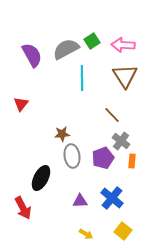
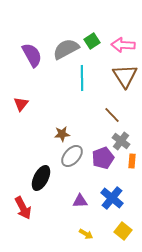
gray ellipse: rotated 50 degrees clockwise
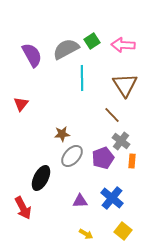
brown triangle: moved 9 px down
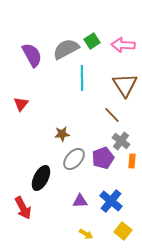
gray ellipse: moved 2 px right, 3 px down
blue cross: moved 1 px left, 3 px down
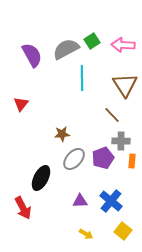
gray cross: rotated 36 degrees counterclockwise
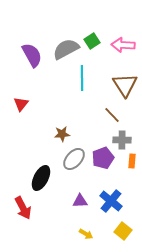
gray cross: moved 1 px right, 1 px up
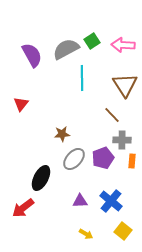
red arrow: rotated 80 degrees clockwise
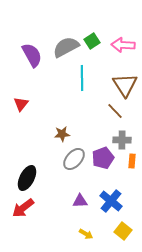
gray semicircle: moved 2 px up
brown line: moved 3 px right, 4 px up
black ellipse: moved 14 px left
